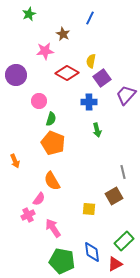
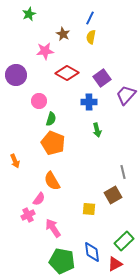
yellow semicircle: moved 24 px up
brown square: moved 1 px left, 1 px up
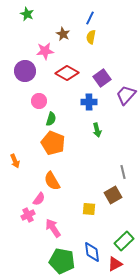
green star: moved 2 px left; rotated 24 degrees counterclockwise
purple circle: moved 9 px right, 4 px up
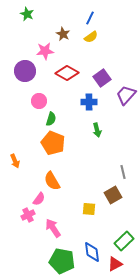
yellow semicircle: rotated 136 degrees counterclockwise
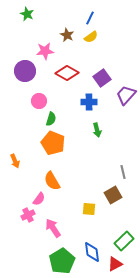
brown star: moved 4 px right, 1 px down
green pentagon: rotated 30 degrees clockwise
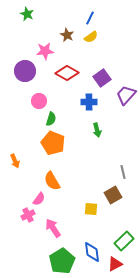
yellow square: moved 2 px right
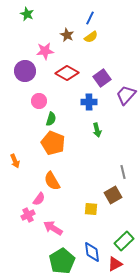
pink arrow: rotated 24 degrees counterclockwise
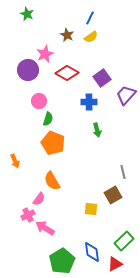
pink star: moved 3 px down; rotated 18 degrees counterclockwise
purple circle: moved 3 px right, 1 px up
green semicircle: moved 3 px left
pink arrow: moved 8 px left
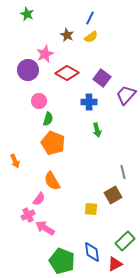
purple square: rotated 18 degrees counterclockwise
green rectangle: moved 1 px right
green pentagon: rotated 20 degrees counterclockwise
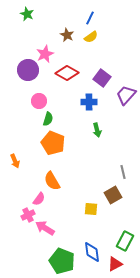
green rectangle: rotated 18 degrees counterclockwise
